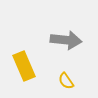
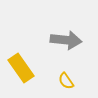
yellow rectangle: moved 3 px left, 2 px down; rotated 12 degrees counterclockwise
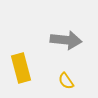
yellow rectangle: rotated 20 degrees clockwise
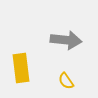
yellow rectangle: rotated 8 degrees clockwise
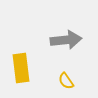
gray arrow: rotated 12 degrees counterclockwise
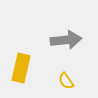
yellow rectangle: rotated 20 degrees clockwise
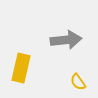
yellow semicircle: moved 12 px right, 1 px down
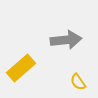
yellow rectangle: rotated 36 degrees clockwise
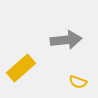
yellow semicircle: rotated 36 degrees counterclockwise
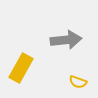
yellow rectangle: rotated 20 degrees counterclockwise
